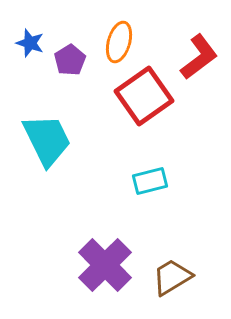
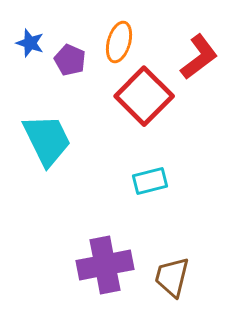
purple pentagon: rotated 16 degrees counterclockwise
red square: rotated 10 degrees counterclockwise
purple cross: rotated 34 degrees clockwise
brown trapezoid: rotated 45 degrees counterclockwise
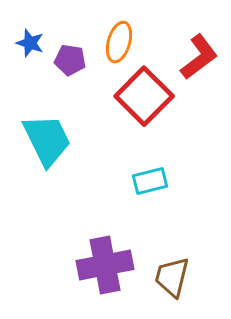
purple pentagon: rotated 16 degrees counterclockwise
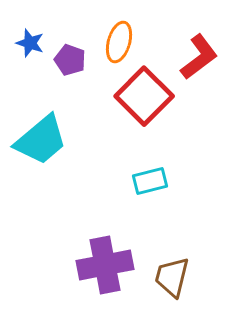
purple pentagon: rotated 12 degrees clockwise
cyan trapezoid: moved 6 px left; rotated 76 degrees clockwise
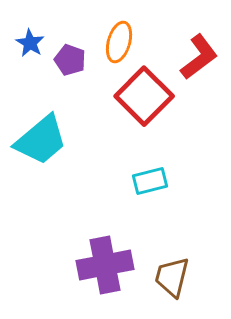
blue star: rotated 12 degrees clockwise
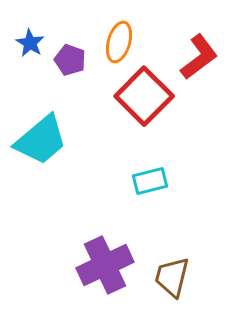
purple cross: rotated 14 degrees counterclockwise
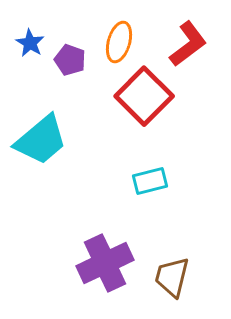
red L-shape: moved 11 px left, 13 px up
purple cross: moved 2 px up
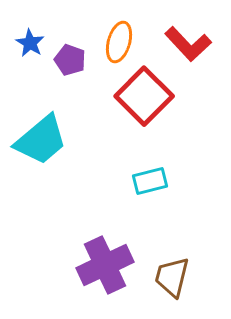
red L-shape: rotated 84 degrees clockwise
purple cross: moved 2 px down
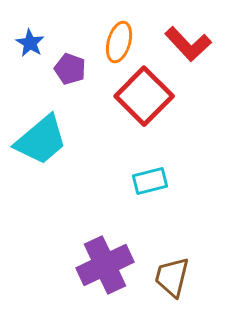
purple pentagon: moved 9 px down
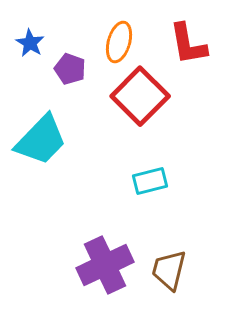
red L-shape: rotated 33 degrees clockwise
red square: moved 4 px left
cyan trapezoid: rotated 6 degrees counterclockwise
brown trapezoid: moved 3 px left, 7 px up
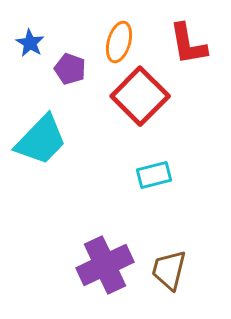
cyan rectangle: moved 4 px right, 6 px up
